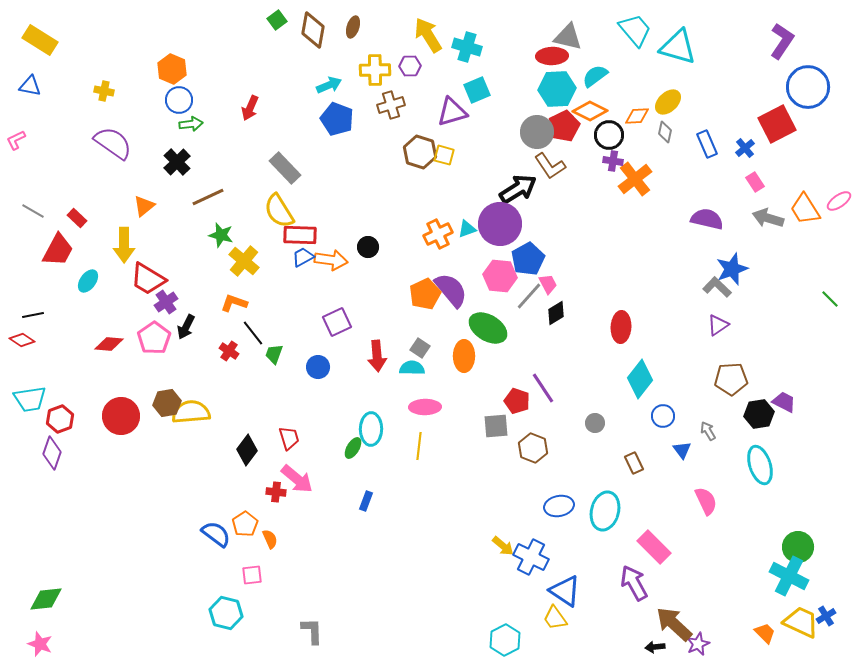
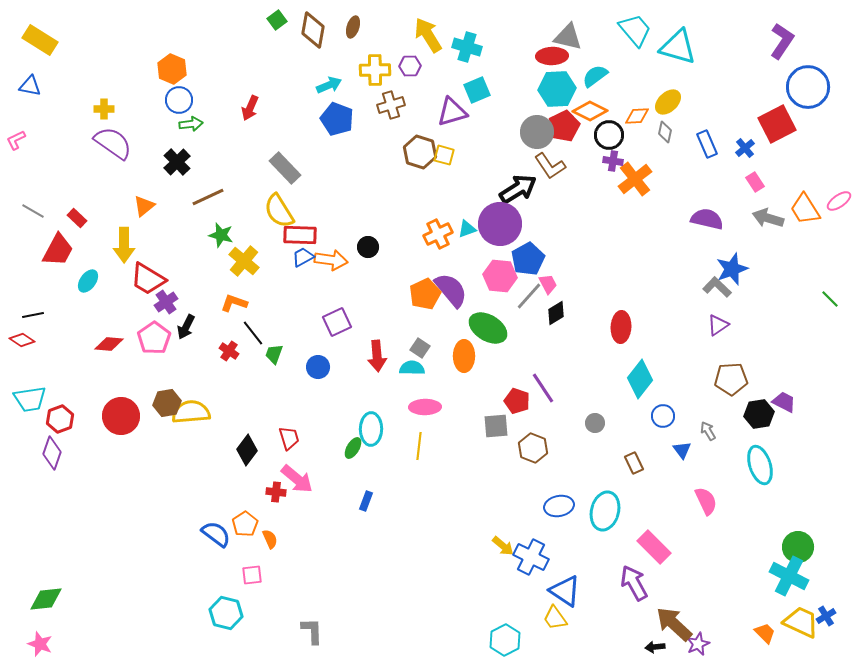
yellow cross at (104, 91): moved 18 px down; rotated 12 degrees counterclockwise
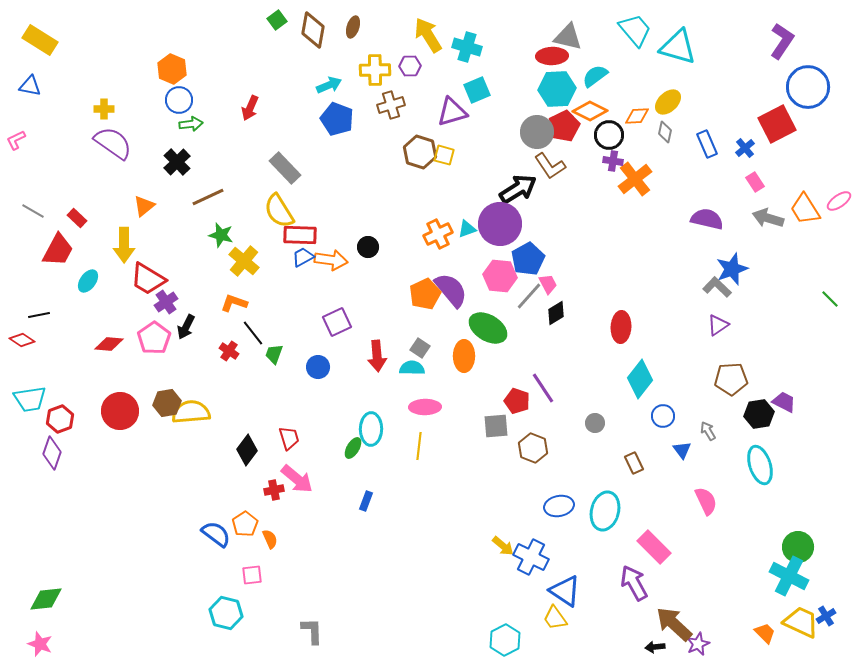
black line at (33, 315): moved 6 px right
red circle at (121, 416): moved 1 px left, 5 px up
red cross at (276, 492): moved 2 px left, 2 px up; rotated 18 degrees counterclockwise
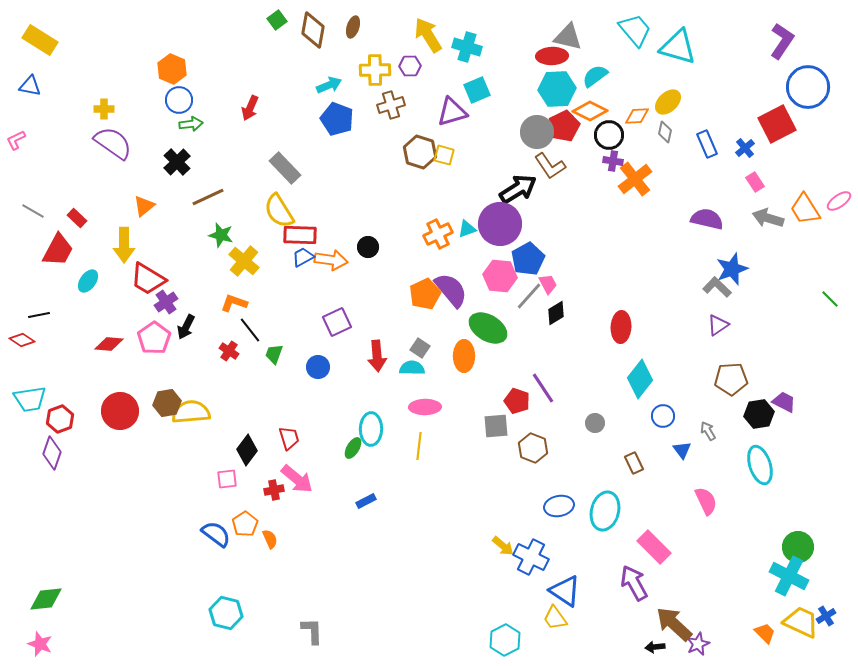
black line at (253, 333): moved 3 px left, 3 px up
blue rectangle at (366, 501): rotated 42 degrees clockwise
pink square at (252, 575): moved 25 px left, 96 px up
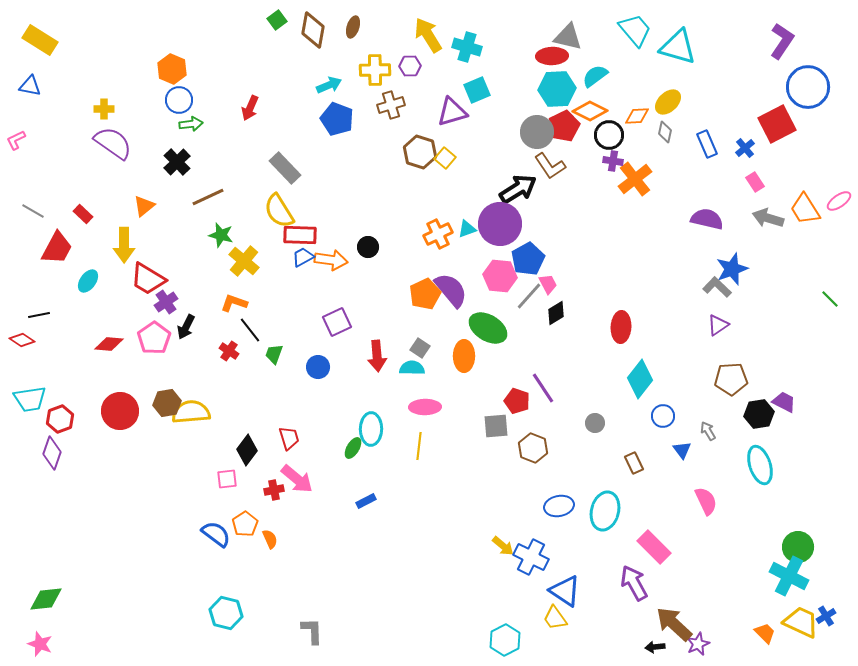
yellow square at (444, 155): moved 1 px right, 3 px down; rotated 25 degrees clockwise
red rectangle at (77, 218): moved 6 px right, 4 px up
red trapezoid at (58, 250): moved 1 px left, 2 px up
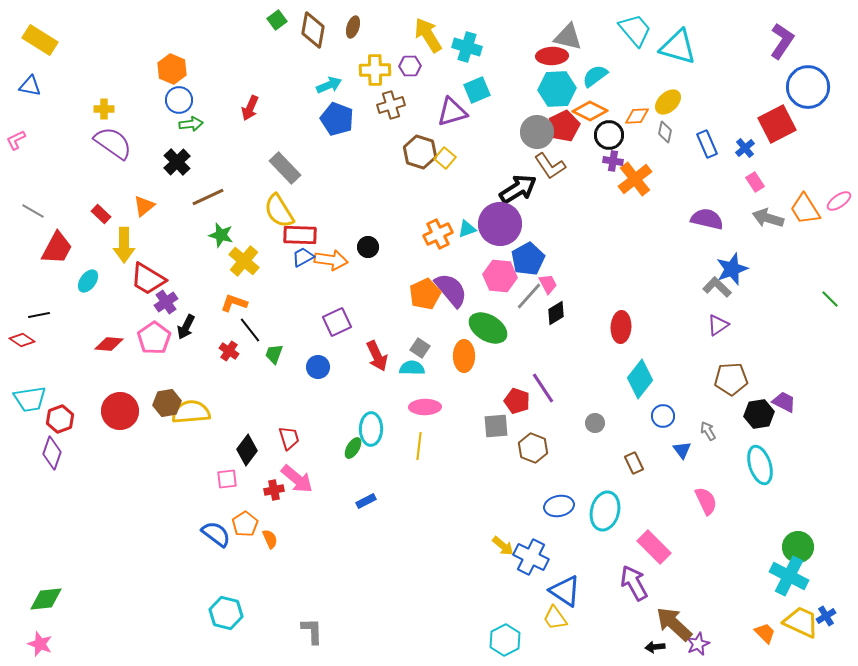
red rectangle at (83, 214): moved 18 px right
red arrow at (377, 356): rotated 20 degrees counterclockwise
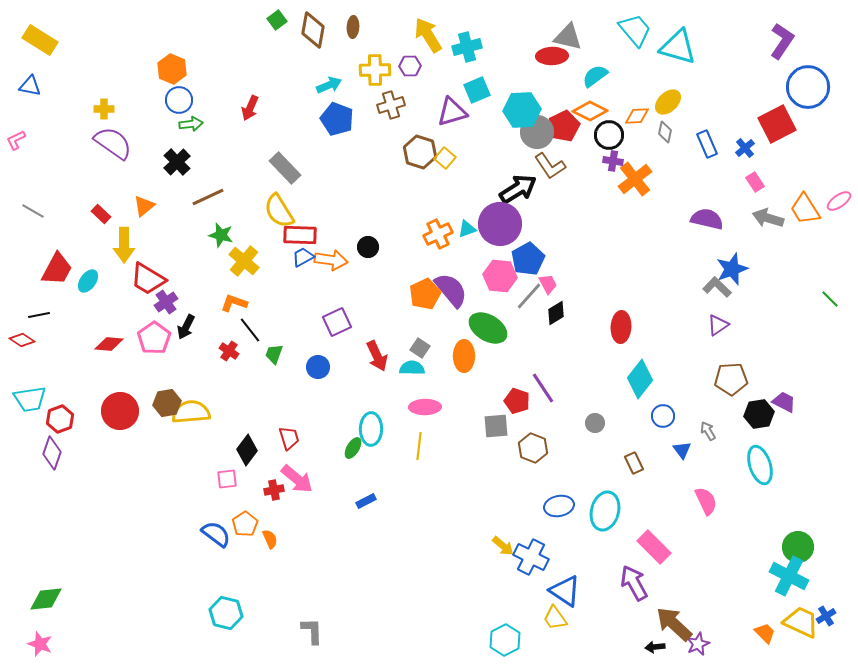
brown ellipse at (353, 27): rotated 15 degrees counterclockwise
cyan cross at (467, 47): rotated 32 degrees counterclockwise
cyan hexagon at (557, 89): moved 35 px left, 21 px down
red trapezoid at (57, 248): moved 21 px down
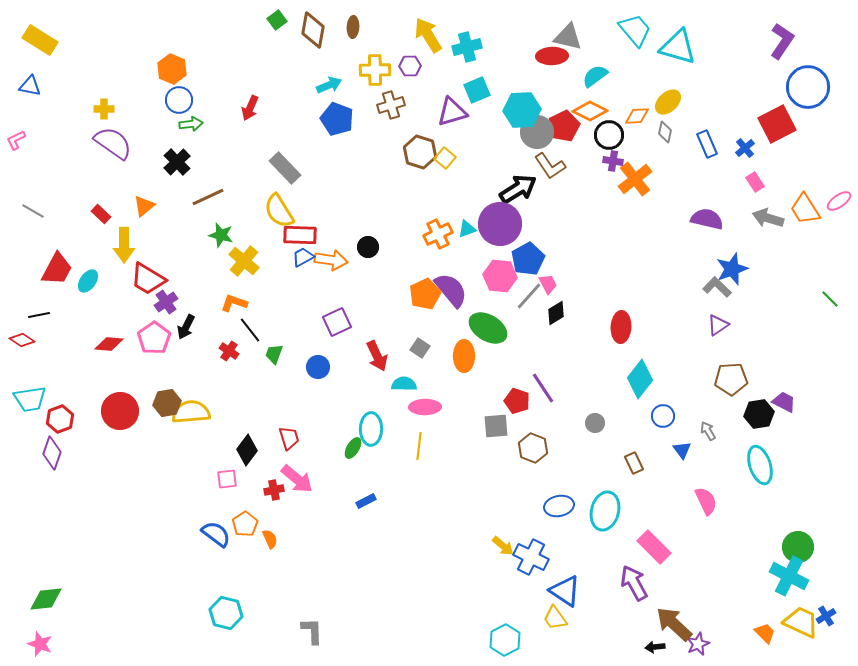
cyan semicircle at (412, 368): moved 8 px left, 16 px down
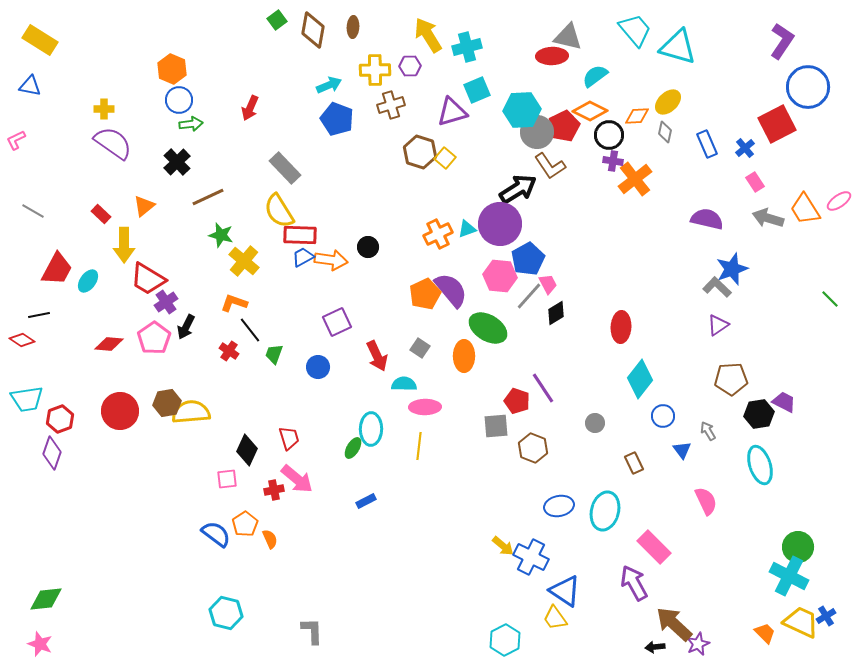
cyan trapezoid at (30, 399): moved 3 px left
black diamond at (247, 450): rotated 12 degrees counterclockwise
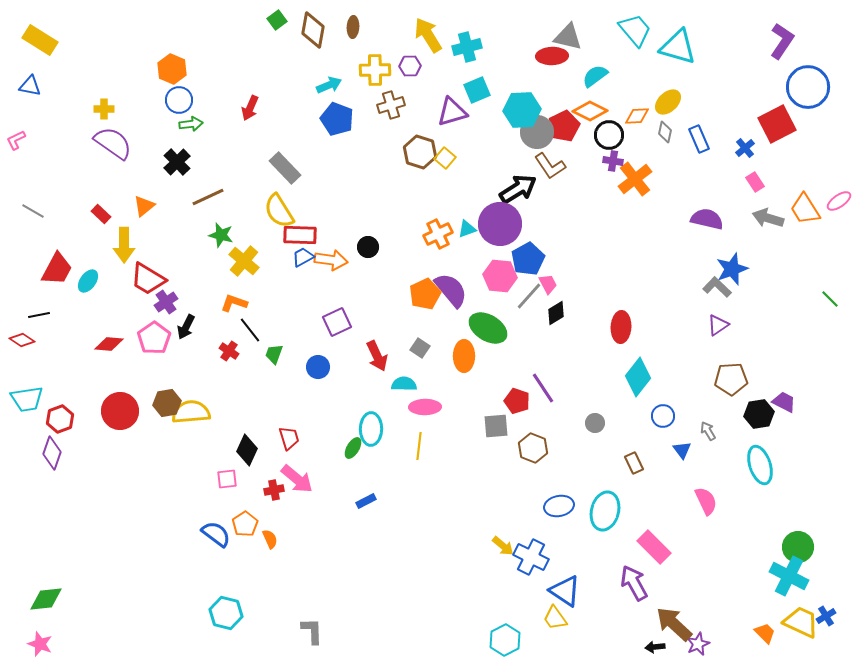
blue rectangle at (707, 144): moved 8 px left, 5 px up
cyan diamond at (640, 379): moved 2 px left, 2 px up
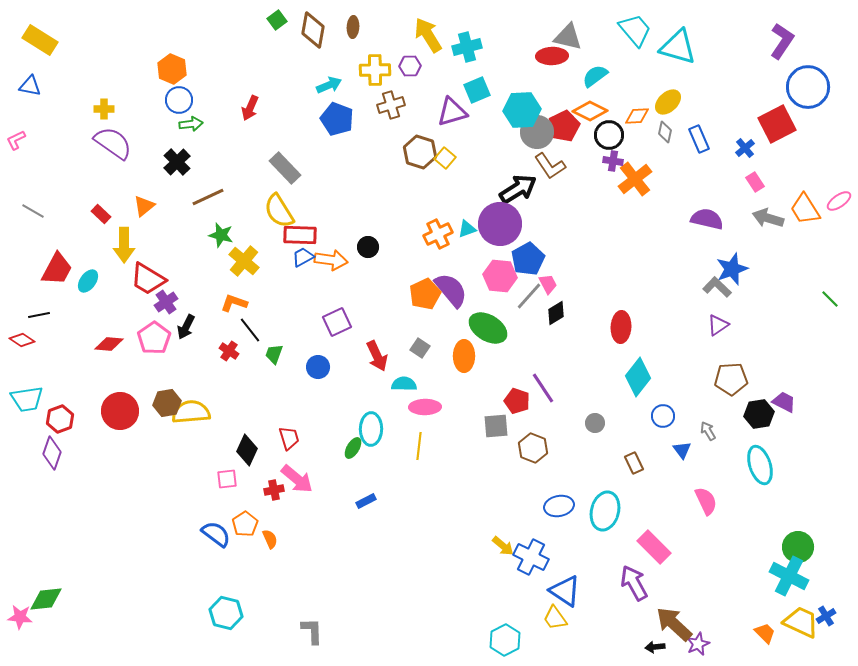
pink star at (40, 644): moved 20 px left, 27 px up; rotated 15 degrees counterclockwise
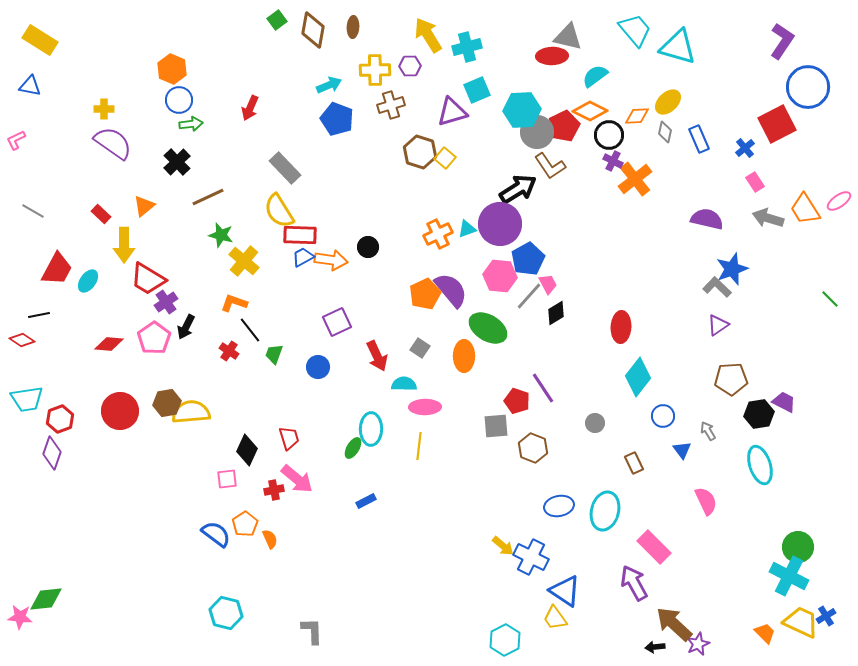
purple cross at (613, 161): rotated 18 degrees clockwise
